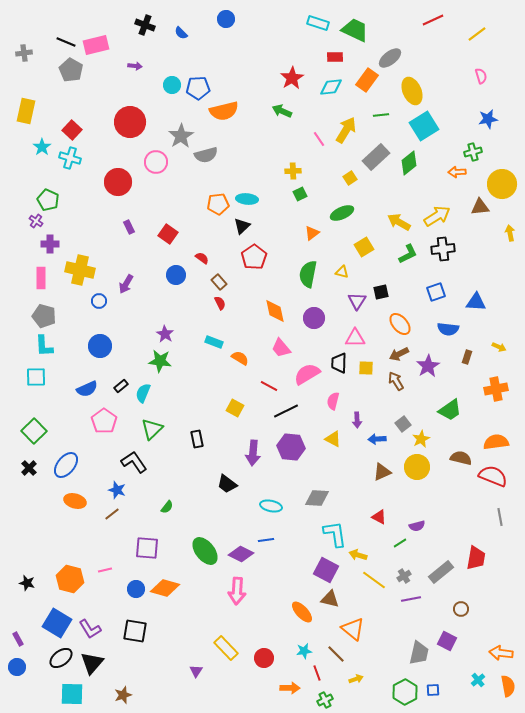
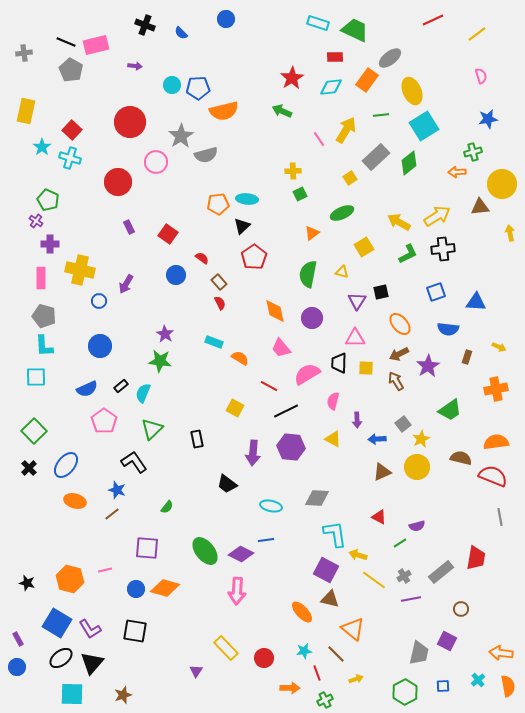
purple circle at (314, 318): moved 2 px left
blue square at (433, 690): moved 10 px right, 4 px up
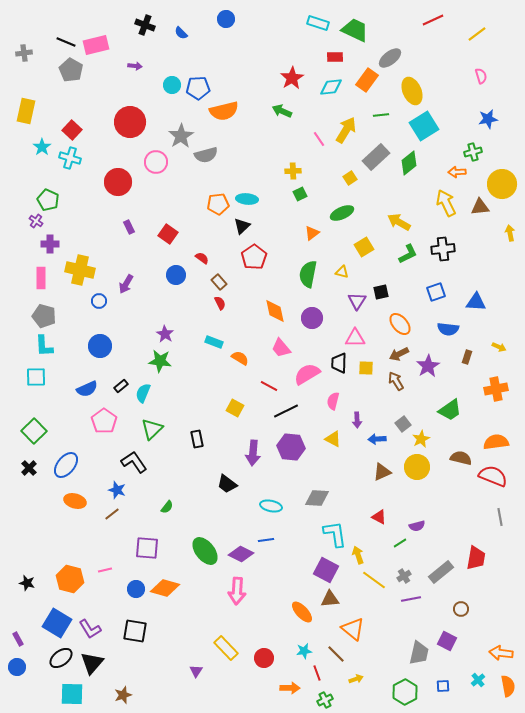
yellow arrow at (437, 216): moved 9 px right, 13 px up; rotated 84 degrees counterclockwise
yellow arrow at (358, 555): rotated 54 degrees clockwise
brown triangle at (330, 599): rotated 18 degrees counterclockwise
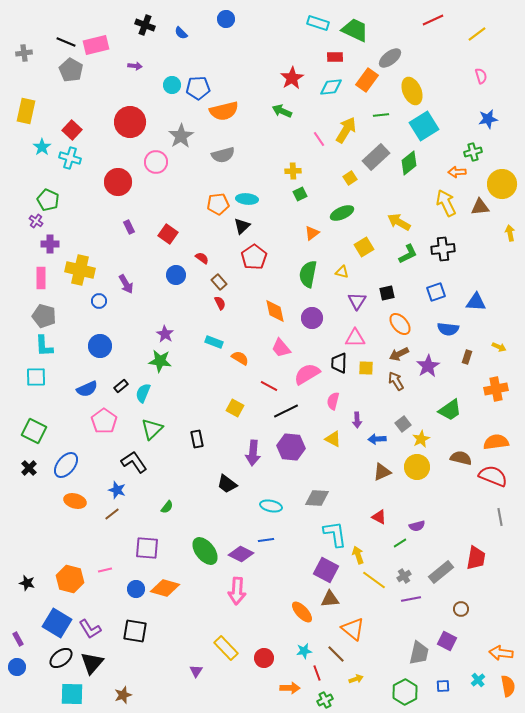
gray semicircle at (206, 155): moved 17 px right
purple arrow at (126, 284): rotated 60 degrees counterclockwise
black square at (381, 292): moved 6 px right, 1 px down
green square at (34, 431): rotated 20 degrees counterclockwise
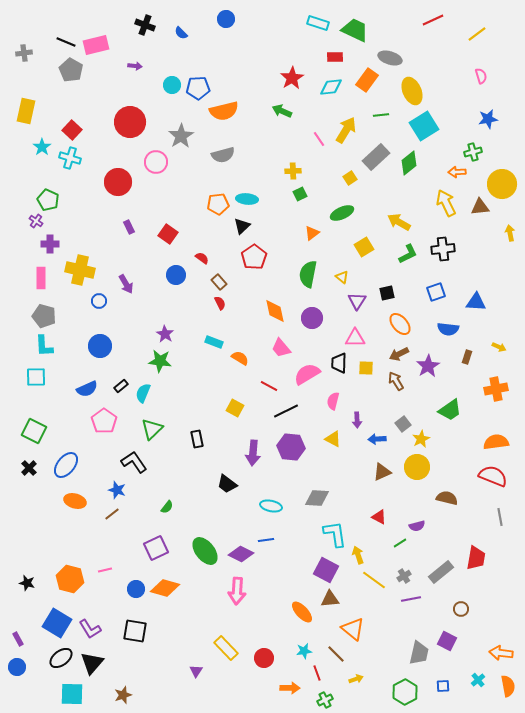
gray ellipse at (390, 58): rotated 55 degrees clockwise
yellow triangle at (342, 272): moved 5 px down; rotated 24 degrees clockwise
brown semicircle at (461, 458): moved 14 px left, 40 px down
purple square at (147, 548): moved 9 px right; rotated 30 degrees counterclockwise
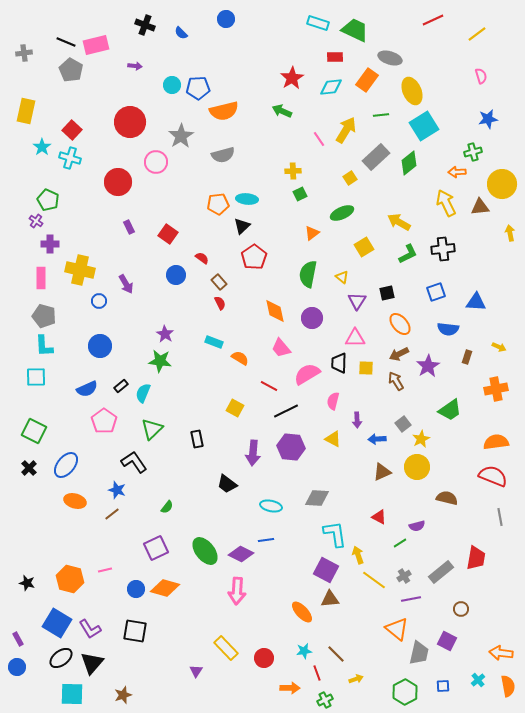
orange triangle at (353, 629): moved 44 px right
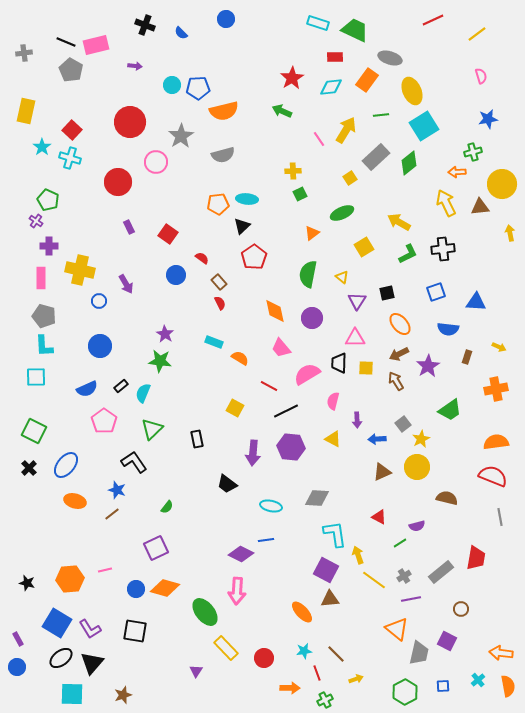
purple cross at (50, 244): moved 1 px left, 2 px down
green ellipse at (205, 551): moved 61 px down
orange hexagon at (70, 579): rotated 20 degrees counterclockwise
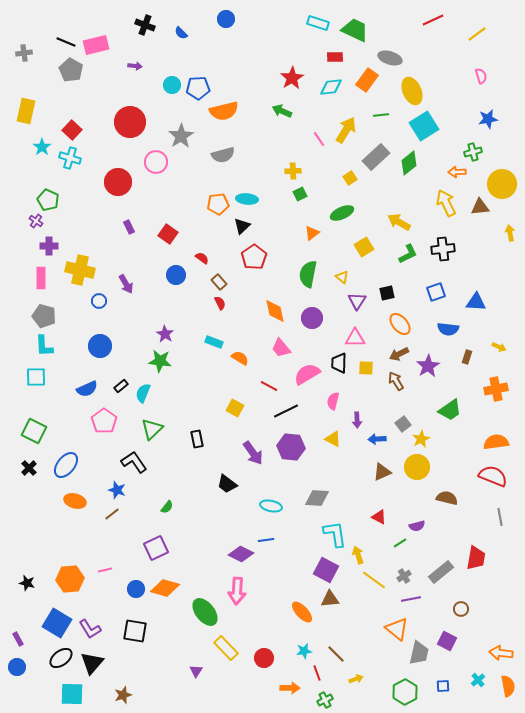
purple arrow at (253, 453): rotated 40 degrees counterclockwise
